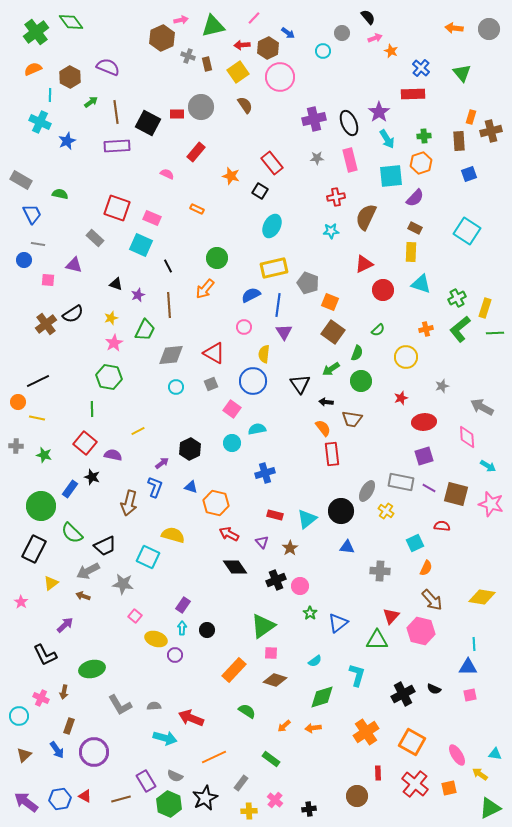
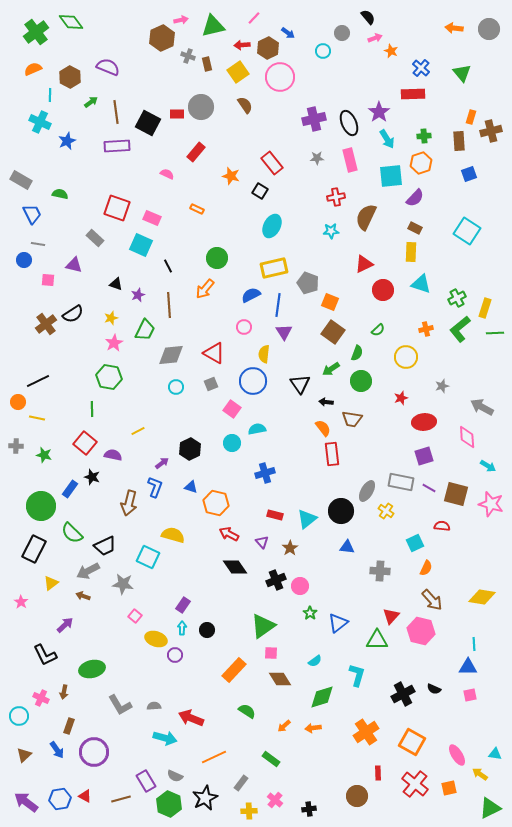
brown diamond at (275, 680): moved 5 px right, 1 px up; rotated 40 degrees clockwise
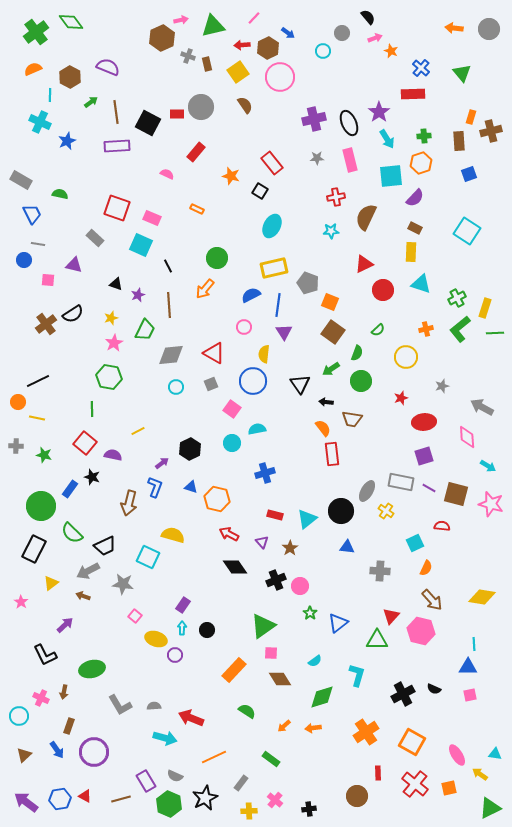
orange hexagon at (216, 503): moved 1 px right, 4 px up
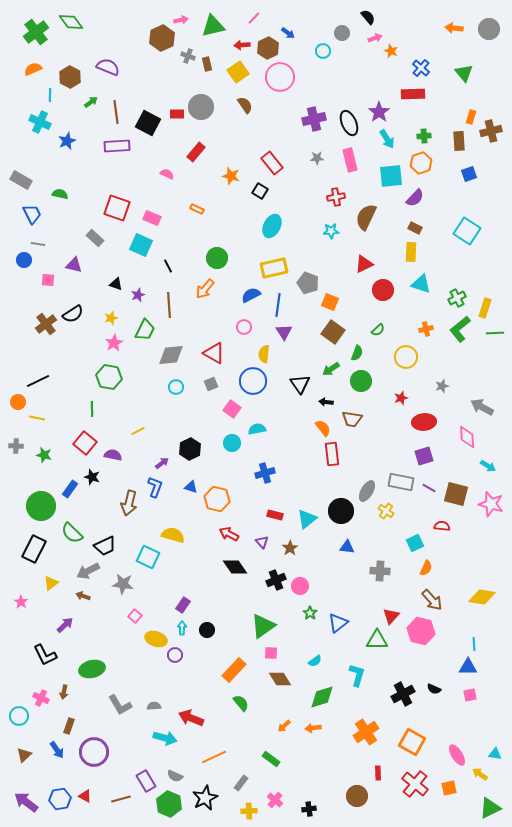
green triangle at (462, 73): moved 2 px right
green semicircle at (247, 711): moved 6 px left, 8 px up; rotated 18 degrees clockwise
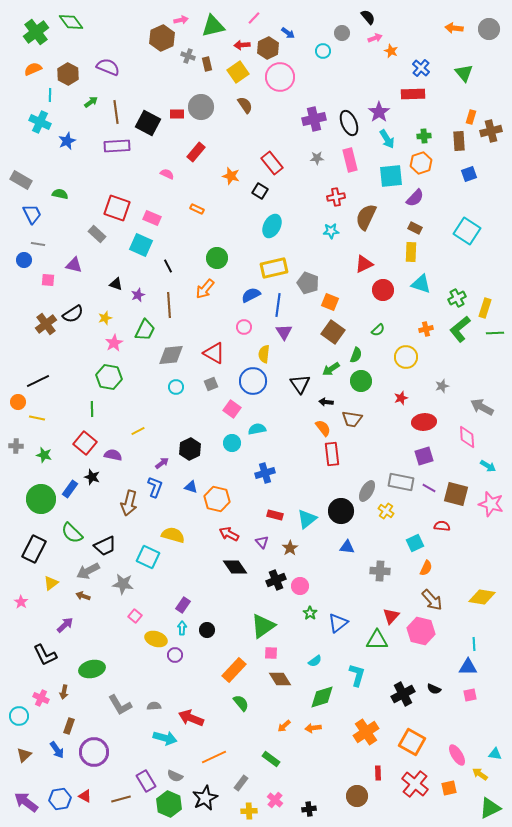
brown hexagon at (70, 77): moved 2 px left, 3 px up
gray rectangle at (95, 238): moved 2 px right, 4 px up
yellow star at (111, 318): moved 6 px left
green semicircle at (357, 353): moved 1 px left, 2 px down
green circle at (41, 506): moved 7 px up
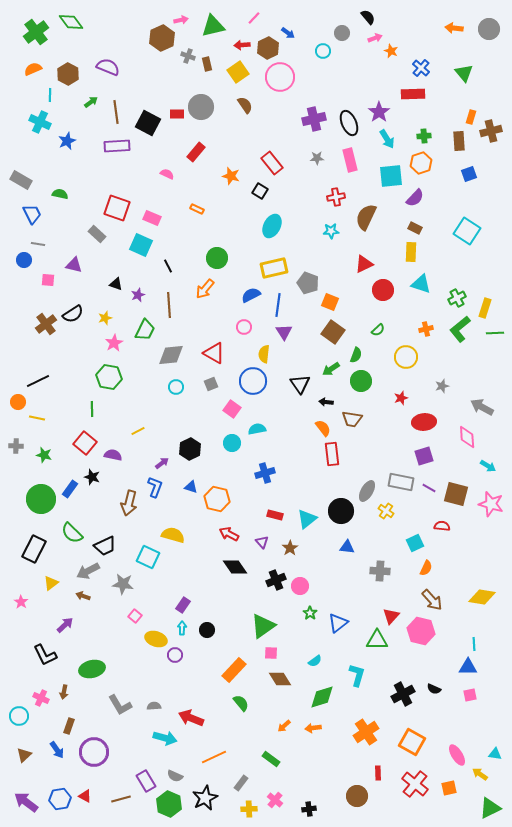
yellow cross at (249, 811): moved 2 px up
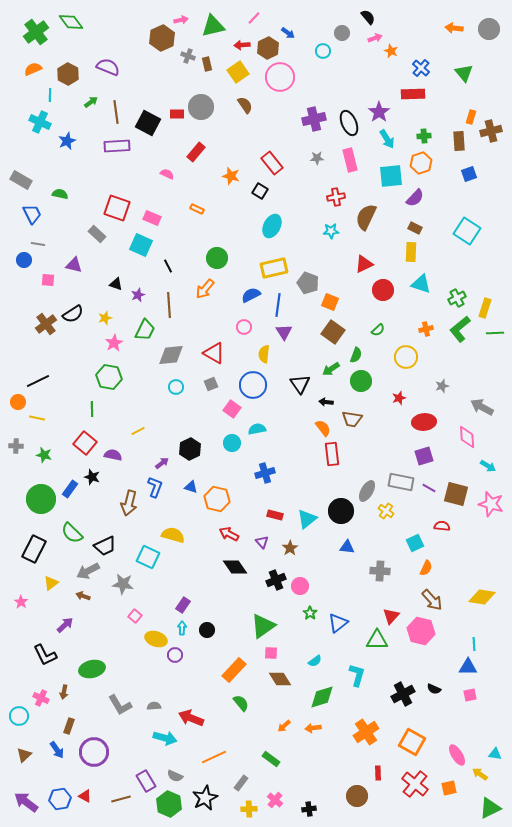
blue circle at (253, 381): moved 4 px down
red star at (401, 398): moved 2 px left
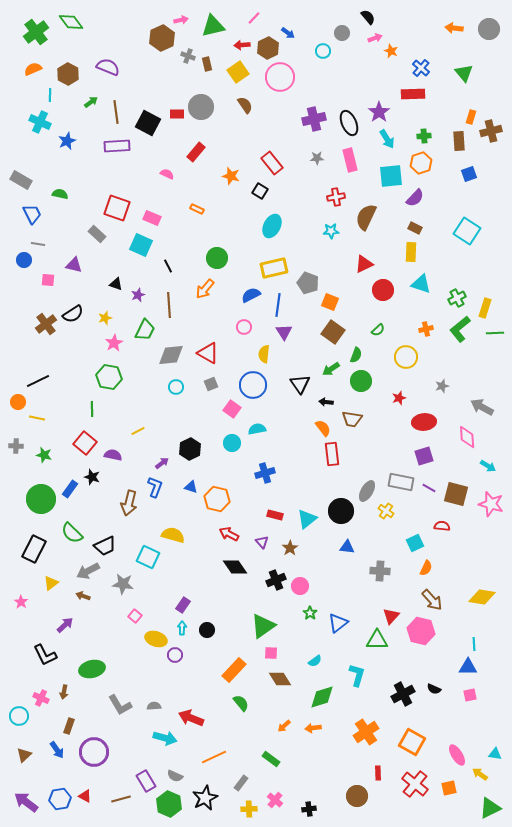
red triangle at (214, 353): moved 6 px left
